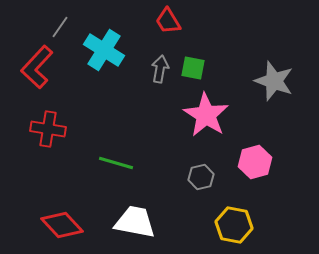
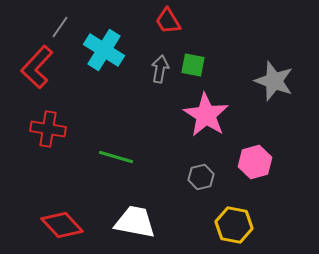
green square: moved 3 px up
green line: moved 6 px up
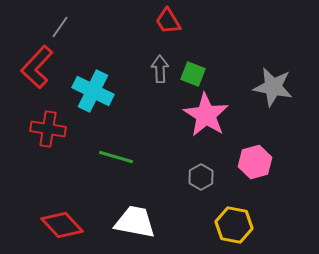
cyan cross: moved 11 px left, 41 px down; rotated 6 degrees counterclockwise
green square: moved 9 px down; rotated 10 degrees clockwise
gray arrow: rotated 12 degrees counterclockwise
gray star: moved 1 px left, 6 px down; rotated 9 degrees counterclockwise
gray hexagon: rotated 15 degrees counterclockwise
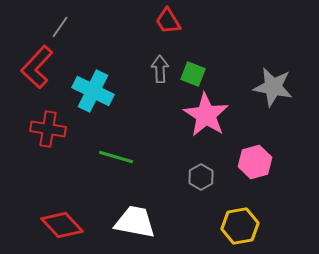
yellow hexagon: moved 6 px right, 1 px down; rotated 21 degrees counterclockwise
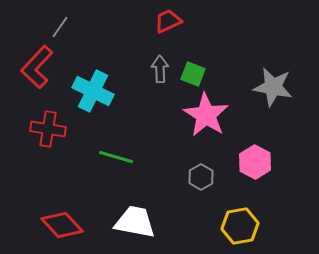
red trapezoid: rotated 96 degrees clockwise
pink hexagon: rotated 16 degrees counterclockwise
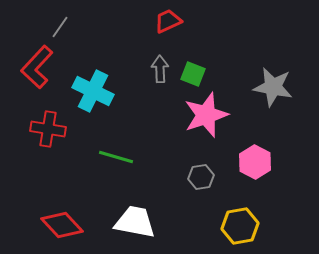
pink star: rotated 21 degrees clockwise
gray hexagon: rotated 20 degrees clockwise
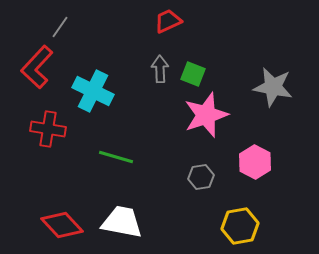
white trapezoid: moved 13 px left
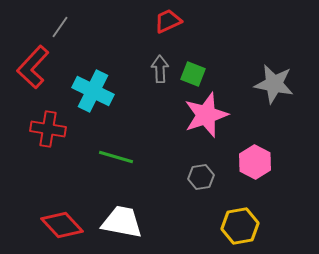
red L-shape: moved 4 px left
gray star: moved 1 px right, 3 px up
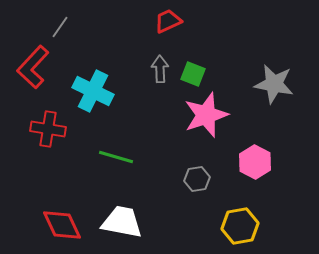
gray hexagon: moved 4 px left, 2 px down
red diamond: rotated 18 degrees clockwise
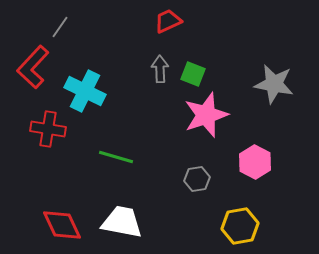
cyan cross: moved 8 px left
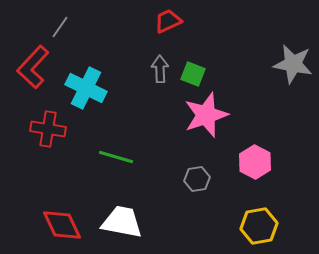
gray star: moved 19 px right, 20 px up
cyan cross: moved 1 px right, 3 px up
yellow hexagon: moved 19 px right
